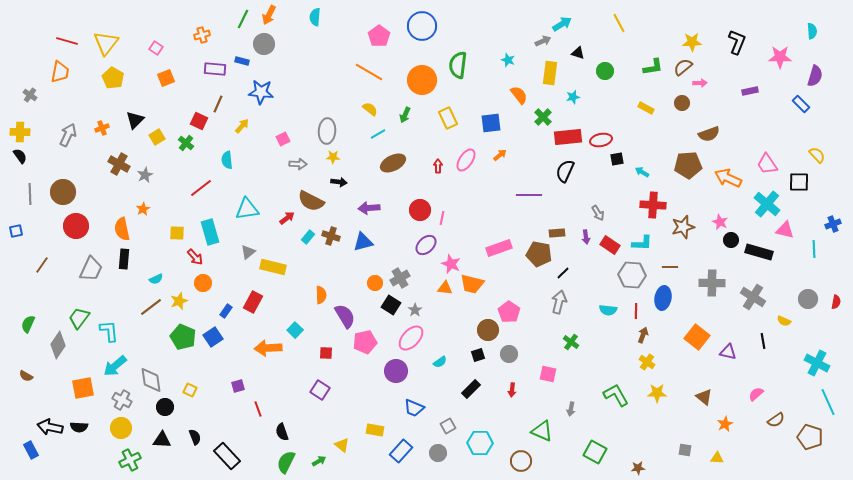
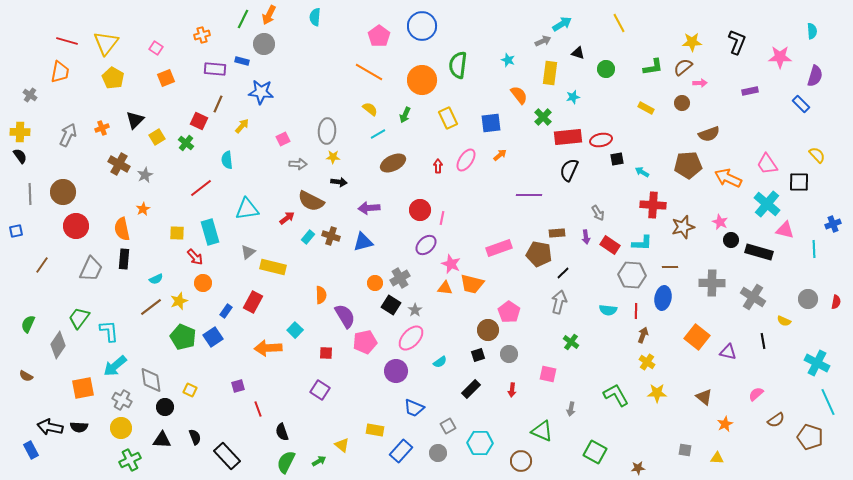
green circle at (605, 71): moved 1 px right, 2 px up
black semicircle at (565, 171): moved 4 px right, 1 px up
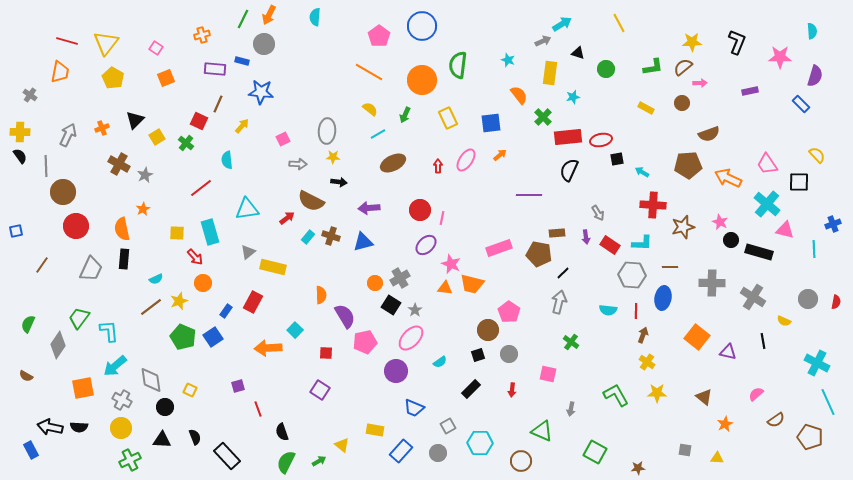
gray line at (30, 194): moved 16 px right, 28 px up
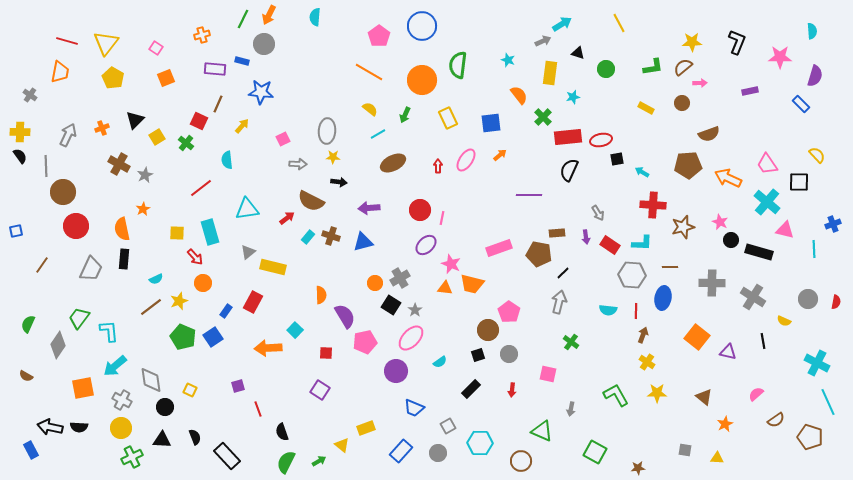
cyan cross at (767, 204): moved 2 px up
yellow rectangle at (375, 430): moved 9 px left, 2 px up; rotated 30 degrees counterclockwise
green cross at (130, 460): moved 2 px right, 3 px up
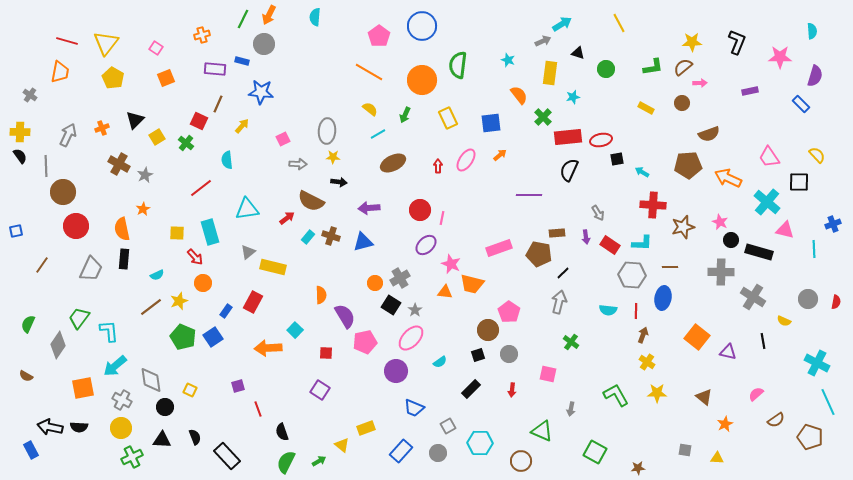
pink trapezoid at (767, 164): moved 2 px right, 7 px up
cyan semicircle at (156, 279): moved 1 px right, 4 px up
gray cross at (712, 283): moved 9 px right, 11 px up
orange triangle at (445, 288): moved 4 px down
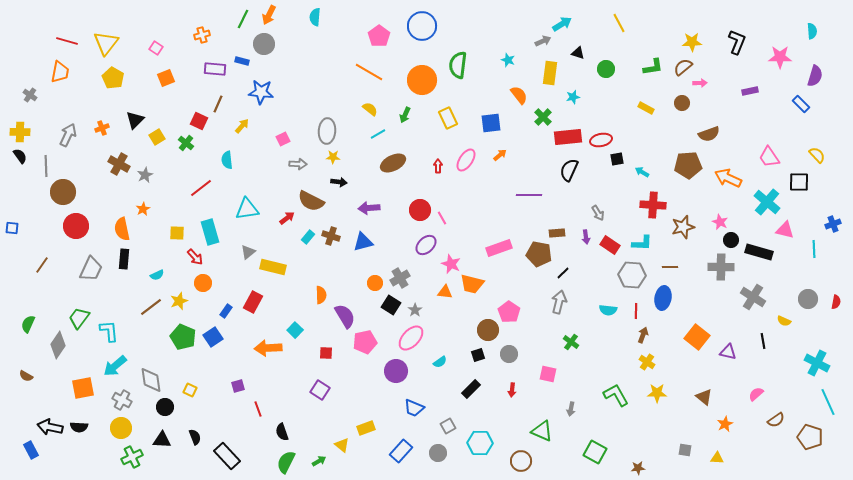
pink line at (442, 218): rotated 40 degrees counterclockwise
blue square at (16, 231): moved 4 px left, 3 px up; rotated 16 degrees clockwise
gray cross at (721, 272): moved 5 px up
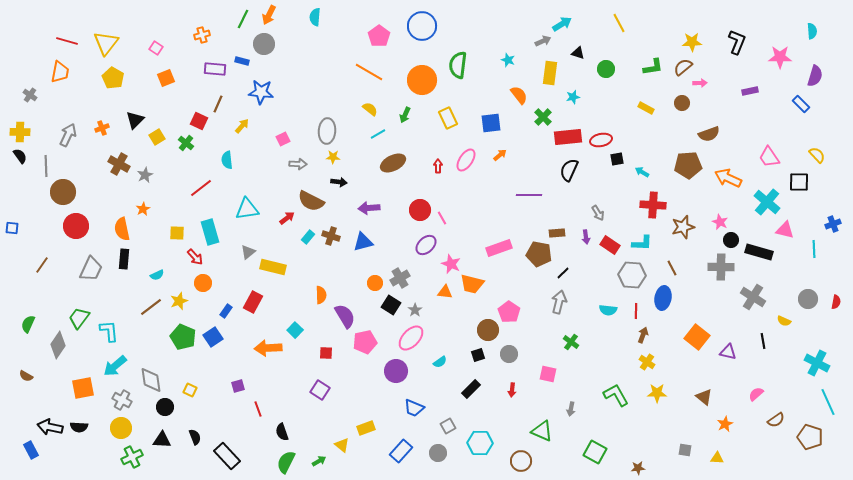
brown line at (670, 267): moved 2 px right, 1 px down; rotated 63 degrees clockwise
